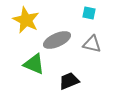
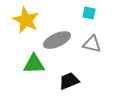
green triangle: rotated 25 degrees counterclockwise
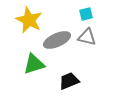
cyan square: moved 3 px left, 1 px down; rotated 24 degrees counterclockwise
yellow star: moved 3 px right
gray triangle: moved 5 px left, 7 px up
green triangle: rotated 15 degrees counterclockwise
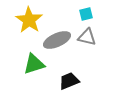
yellow star: rotated 8 degrees clockwise
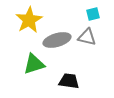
cyan square: moved 7 px right
yellow star: rotated 8 degrees clockwise
gray ellipse: rotated 8 degrees clockwise
black trapezoid: rotated 30 degrees clockwise
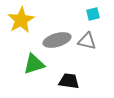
yellow star: moved 8 px left
gray triangle: moved 4 px down
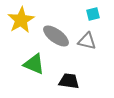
gray ellipse: moved 1 px left, 4 px up; rotated 52 degrees clockwise
green triangle: rotated 40 degrees clockwise
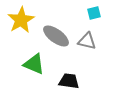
cyan square: moved 1 px right, 1 px up
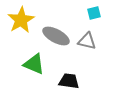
gray ellipse: rotated 8 degrees counterclockwise
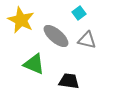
cyan square: moved 15 px left; rotated 24 degrees counterclockwise
yellow star: rotated 16 degrees counterclockwise
gray ellipse: rotated 12 degrees clockwise
gray triangle: moved 1 px up
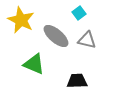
black trapezoid: moved 8 px right; rotated 10 degrees counterclockwise
